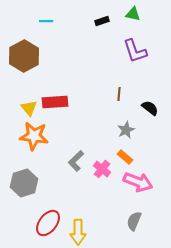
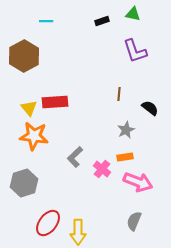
orange rectangle: rotated 49 degrees counterclockwise
gray L-shape: moved 1 px left, 4 px up
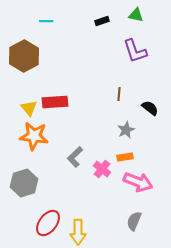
green triangle: moved 3 px right, 1 px down
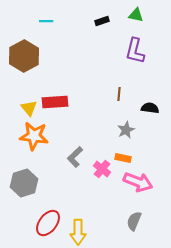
purple L-shape: rotated 32 degrees clockwise
black semicircle: rotated 30 degrees counterclockwise
orange rectangle: moved 2 px left, 1 px down; rotated 21 degrees clockwise
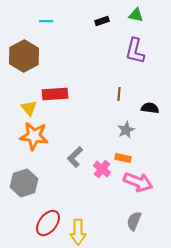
red rectangle: moved 8 px up
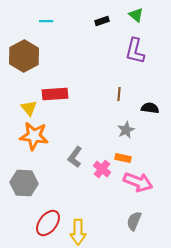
green triangle: rotated 28 degrees clockwise
gray L-shape: rotated 10 degrees counterclockwise
gray hexagon: rotated 20 degrees clockwise
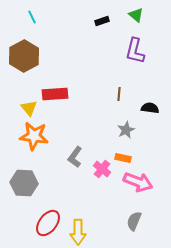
cyan line: moved 14 px left, 4 px up; rotated 64 degrees clockwise
